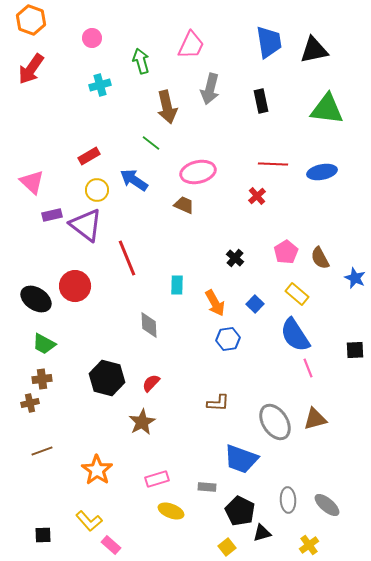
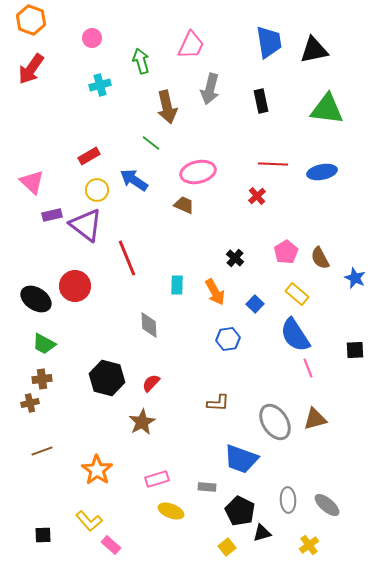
orange arrow at (215, 303): moved 11 px up
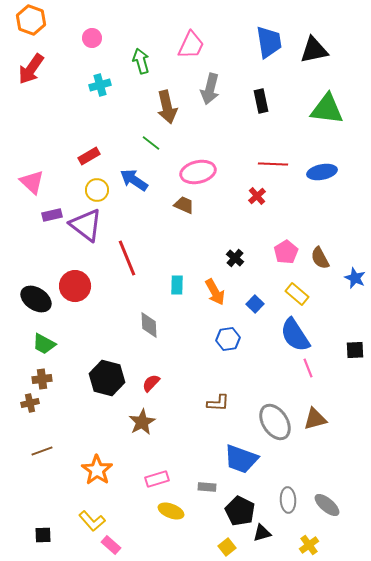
yellow L-shape at (89, 521): moved 3 px right
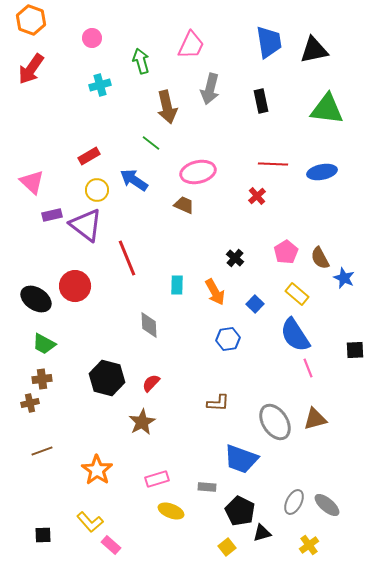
blue star at (355, 278): moved 11 px left
gray ellipse at (288, 500): moved 6 px right, 2 px down; rotated 30 degrees clockwise
yellow L-shape at (92, 521): moved 2 px left, 1 px down
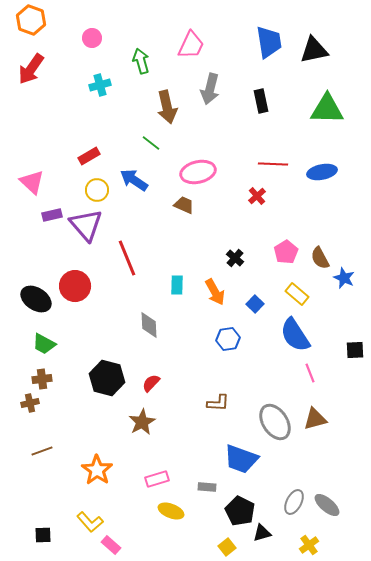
green triangle at (327, 109): rotated 6 degrees counterclockwise
purple triangle at (86, 225): rotated 12 degrees clockwise
pink line at (308, 368): moved 2 px right, 5 px down
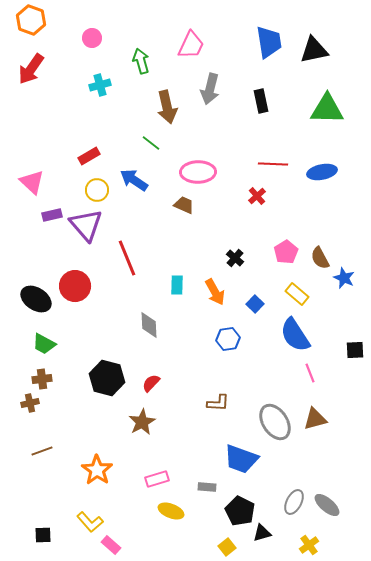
pink ellipse at (198, 172): rotated 12 degrees clockwise
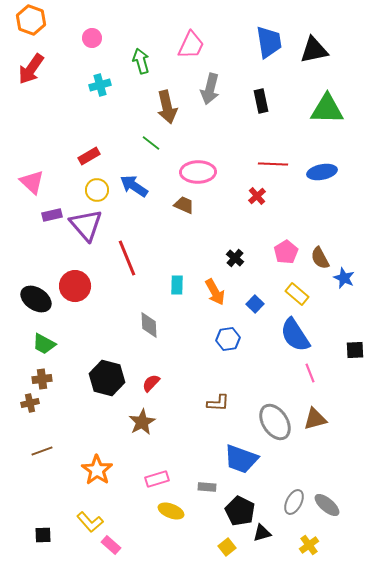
blue arrow at (134, 180): moved 6 px down
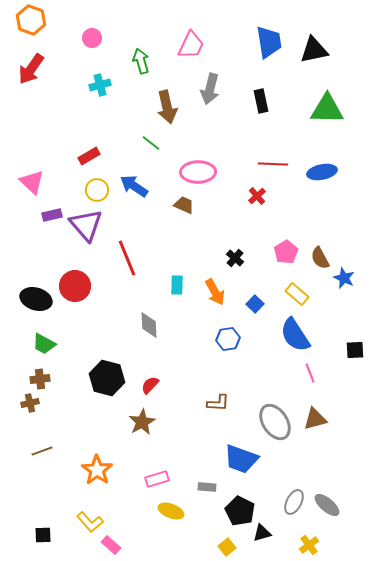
black ellipse at (36, 299): rotated 16 degrees counterclockwise
brown cross at (42, 379): moved 2 px left
red semicircle at (151, 383): moved 1 px left, 2 px down
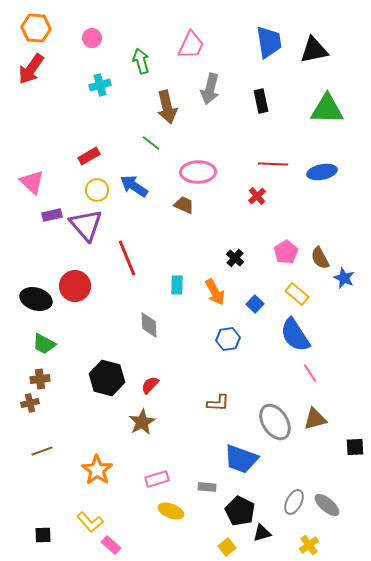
orange hexagon at (31, 20): moved 5 px right, 8 px down; rotated 16 degrees counterclockwise
black square at (355, 350): moved 97 px down
pink line at (310, 373): rotated 12 degrees counterclockwise
